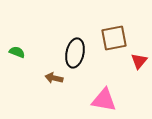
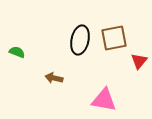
black ellipse: moved 5 px right, 13 px up
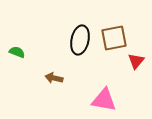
red triangle: moved 3 px left
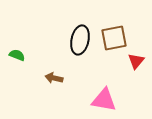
green semicircle: moved 3 px down
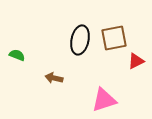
red triangle: rotated 24 degrees clockwise
pink triangle: rotated 28 degrees counterclockwise
